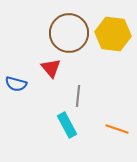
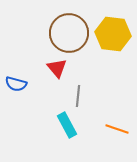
red triangle: moved 6 px right
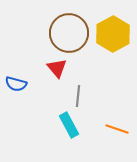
yellow hexagon: rotated 24 degrees clockwise
cyan rectangle: moved 2 px right
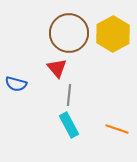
gray line: moved 9 px left, 1 px up
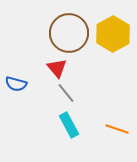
gray line: moved 3 px left, 2 px up; rotated 45 degrees counterclockwise
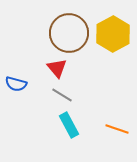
gray line: moved 4 px left, 2 px down; rotated 20 degrees counterclockwise
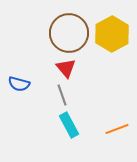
yellow hexagon: moved 1 px left
red triangle: moved 9 px right
blue semicircle: moved 3 px right
gray line: rotated 40 degrees clockwise
orange line: rotated 40 degrees counterclockwise
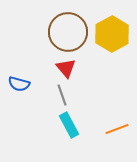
brown circle: moved 1 px left, 1 px up
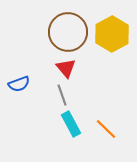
blue semicircle: rotated 35 degrees counterclockwise
cyan rectangle: moved 2 px right, 1 px up
orange line: moved 11 px left; rotated 65 degrees clockwise
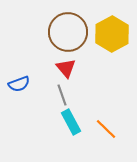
cyan rectangle: moved 2 px up
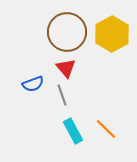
brown circle: moved 1 px left
blue semicircle: moved 14 px right
cyan rectangle: moved 2 px right, 9 px down
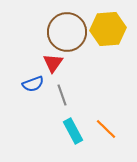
yellow hexagon: moved 4 px left, 5 px up; rotated 24 degrees clockwise
red triangle: moved 13 px left, 5 px up; rotated 15 degrees clockwise
